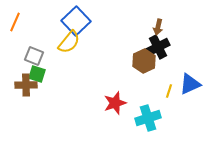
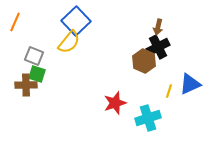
brown hexagon: rotated 10 degrees counterclockwise
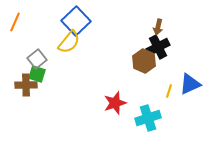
gray square: moved 3 px right, 3 px down; rotated 30 degrees clockwise
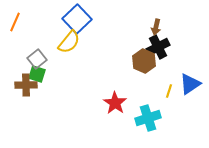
blue square: moved 1 px right, 2 px up
brown arrow: moved 2 px left
blue triangle: rotated 10 degrees counterclockwise
red star: rotated 20 degrees counterclockwise
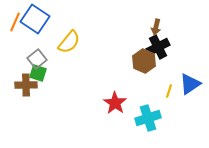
blue square: moved 42 px left; rotated 12 degrees counterclockwise
green square: moved 1 px right, 1 px up
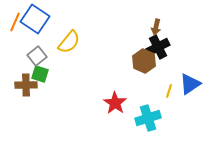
gray square: moved 3 px up
green square: moved 2 px right, 1 px down
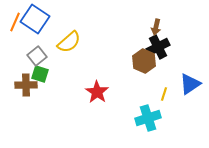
yellow semicircle: rotated 10 degrees clockwise
yellow line: moved 5 px left, 3 px down
red star: moved 18 px left, 11 px up
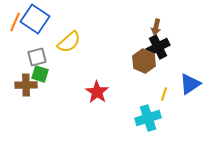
gray square: moved 1 px down; rotated 24 degrees clockwise
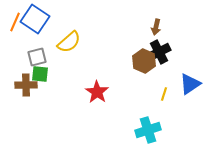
black cross: moved 1 px right, 5 px down
green square: rotated 12 degrees counterclockwise
cyan cross: moved 12 px down
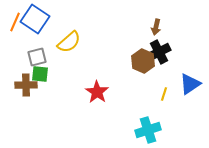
brown hexagon: moved 1 px left
